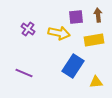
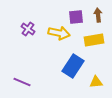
purple line: moved 2 px left, 9 px down
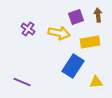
purple square: rotated 14 degrees counterclockwise
yellow rectangle: moved 4 px left, 2 px down
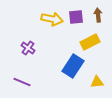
purple square: rotated 14 degrees clockwise
purple cross: moved 19 px down
yellow arrow: moved 7 px left, 14 px up
yellow rectangle: rotated 18 degrees counterclockwise
yellow triangle: moved 1 px right
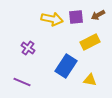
brown arrow: rotated 112 degrees counterclockwise
blue rectangle: moved 7 px left
yellow triangle: moved 7 px left, 2 px up; rotated 16 degrees clockwise
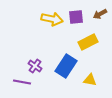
brown arrow: moved 2 px right, 1 px up
yellow rectangle: moved 2 px left
purple cross: moved 7 px right, 18 px down
purple line: rotated 12 degrees counterclockwise
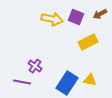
purple square: rotated 28 degrees clockwise
blue rectangle: moved 1 px right, 17 px down
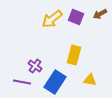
yellow arrow: rotated 130 degrees clockwise
yellow rectangle: moved 14 px left, 13 px down; rotated 48 degrees counterclockwise
blue rectangle: moved 12 px left, 1 px up
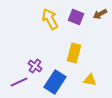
yellow arrow: moved 2 px left; rotated 100 degrees clockwise
yellow rectangle: moved 2 px up
purple line: moved 3 px left; rotated 36 degrees counterclockwise
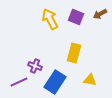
purple cross: rotated 16 degrees counterclockwise
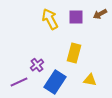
purple square: rotated 21 degrees counterclockwise
purple cross: moved 2 px right, 1 px up; rotated 32 degrees clockwise
